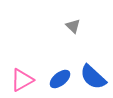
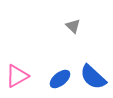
pink triangle: moved 5 px left, 4 px up
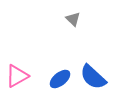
gray triangle: moved 7 px up
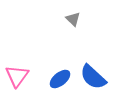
pink triangle: rotated 25 degrees counterclockwise
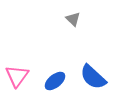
blue ellipse: moved 5 px left, 2 px down
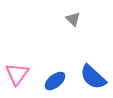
pink triangle: moved 2 px up
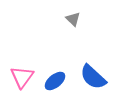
pink triangle: moved 5 px right, 3 px down
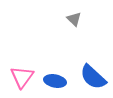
gray triangle: moved 1 px right
blue ellipse: rotated 50 degrees clockwise
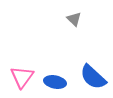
blue ellipse: moved 1 px down
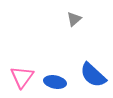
gray triangle: rotated 35 degrees clockwise
blue semicircle: moved 2 px up
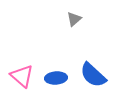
pink triangle: moved 1 px up; rotated 25 degrees counterclockwise
blue ellipse: moved 1 px right, 4 px up; rotated 15 degrees counterclockwise
